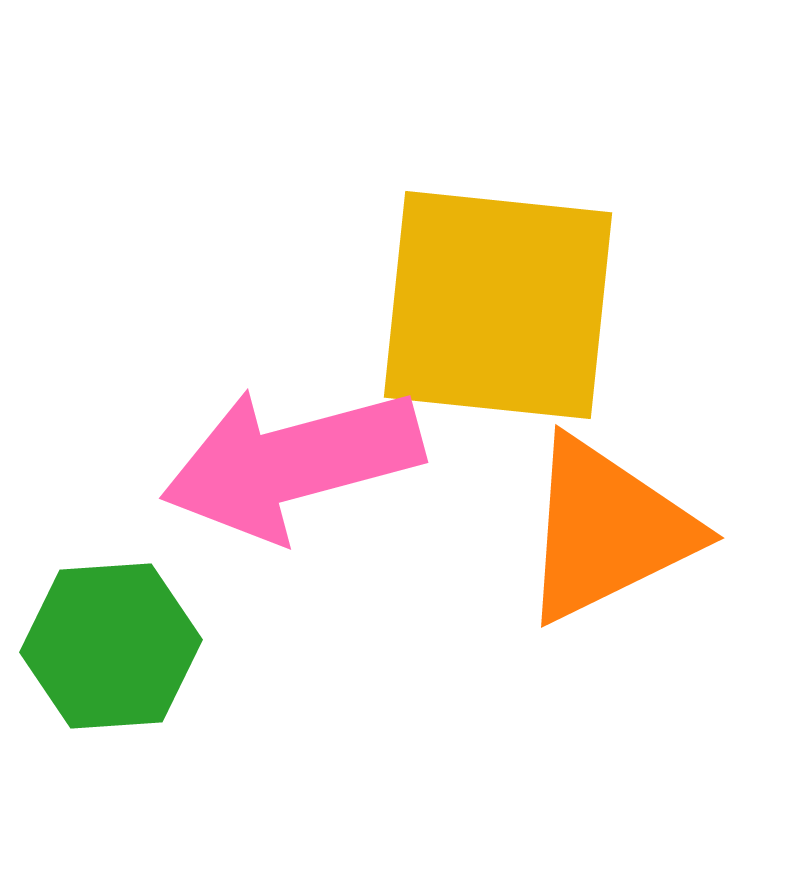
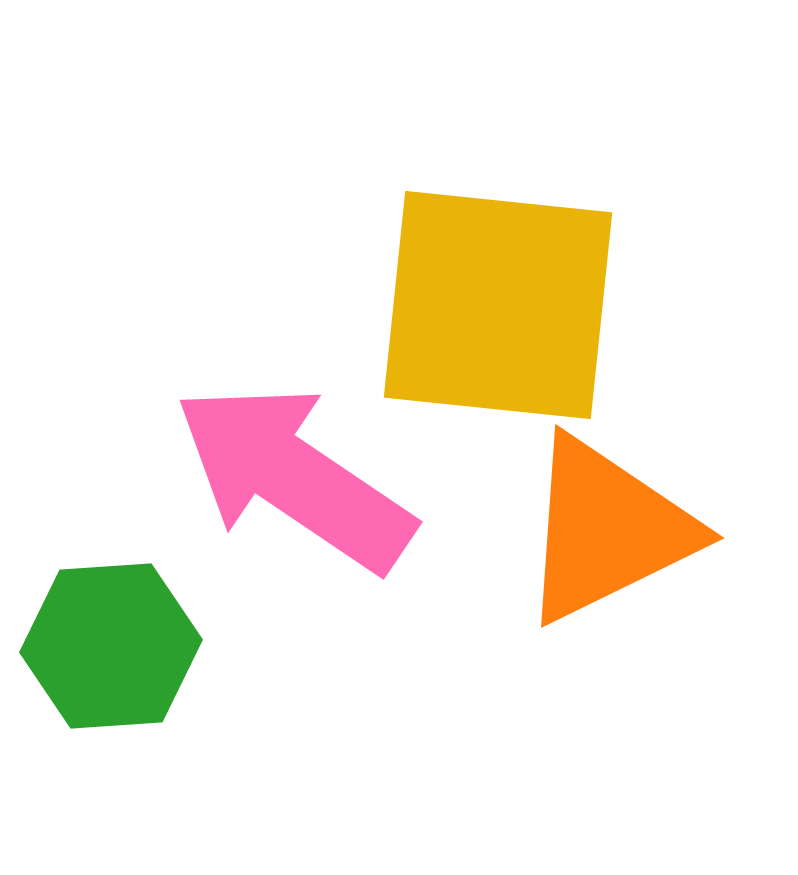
pink arrow: moved 2 px right, 14 px down; rotated 49 degrees clockwise
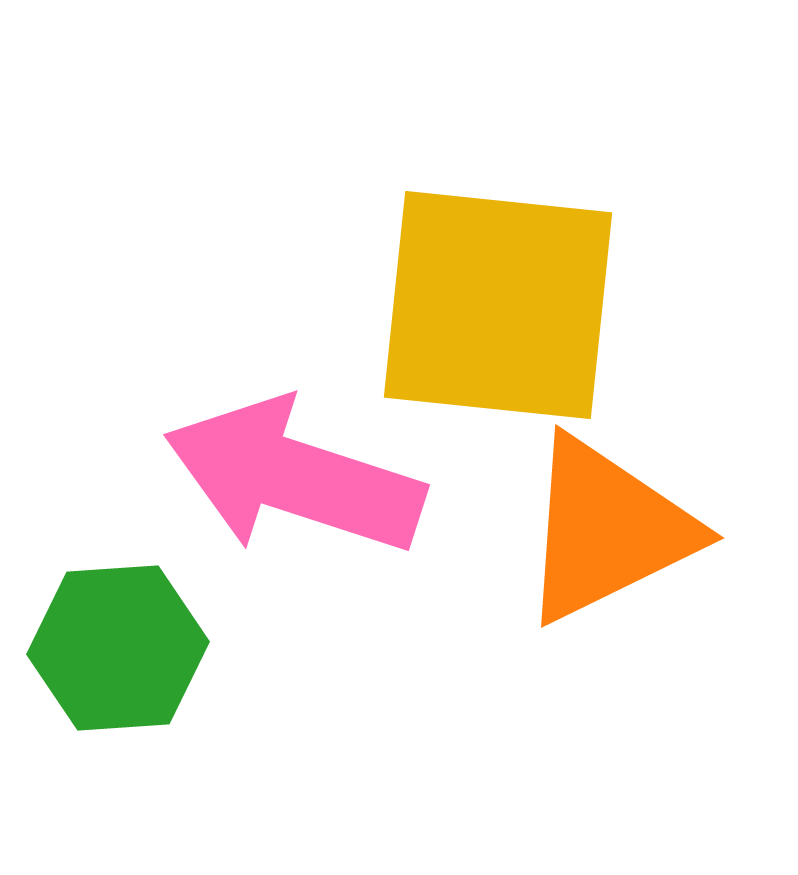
pink arrow: rotated 16 degrees counterclockwise
green hexagon: moved 7 px right, 2 px down
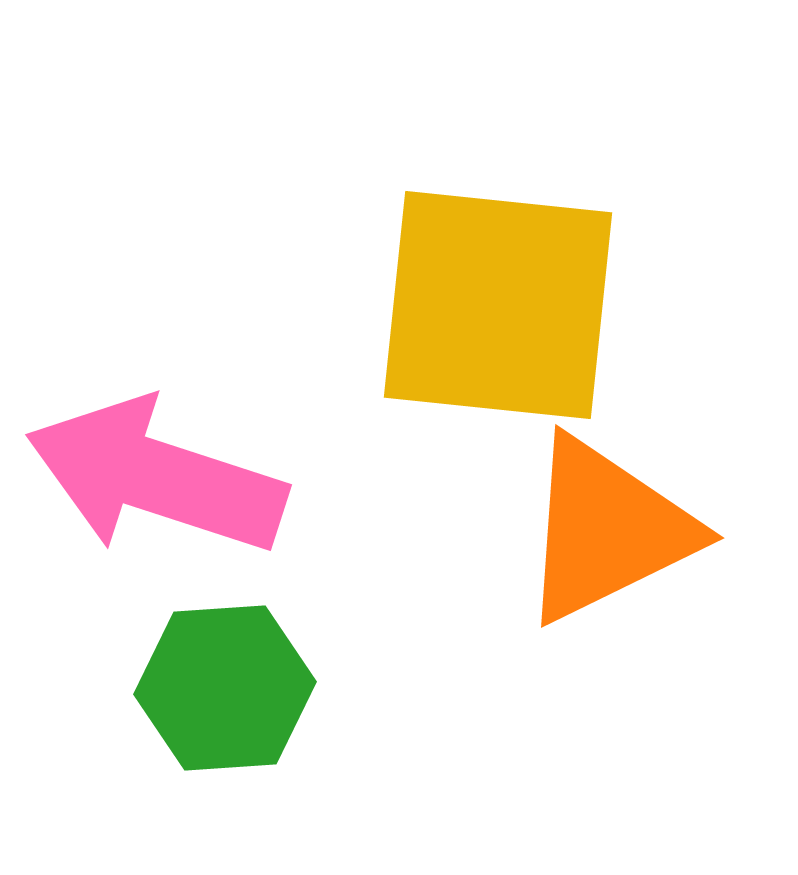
pink arrow: moved 138 px left
green hexagon: moved 107 px right, 40 px down
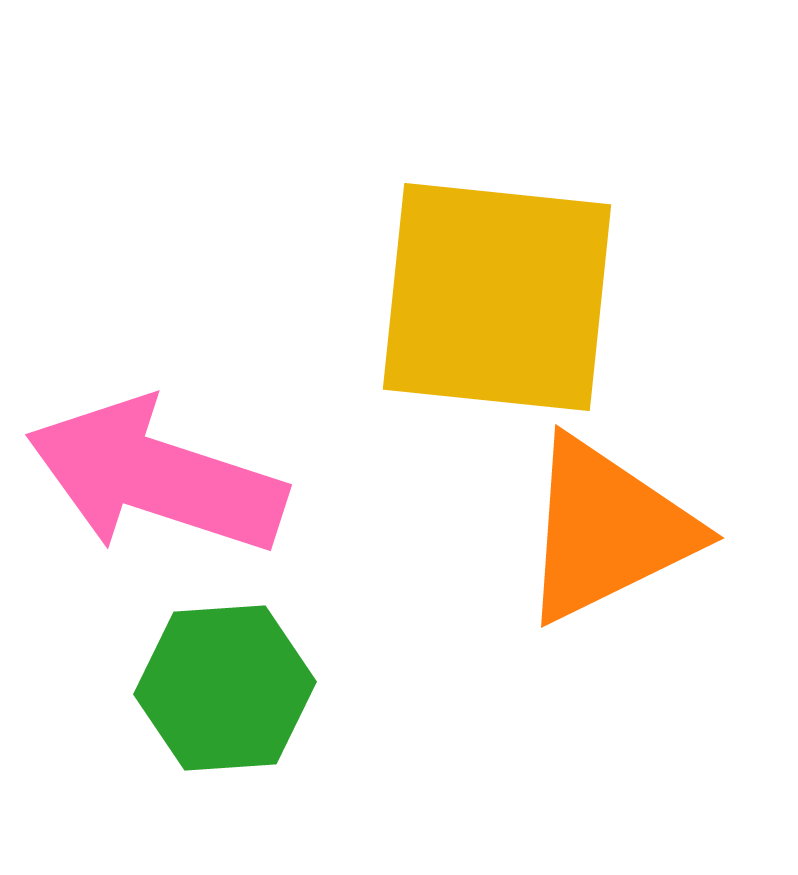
yellow square: moved 1 px left, 8 px up
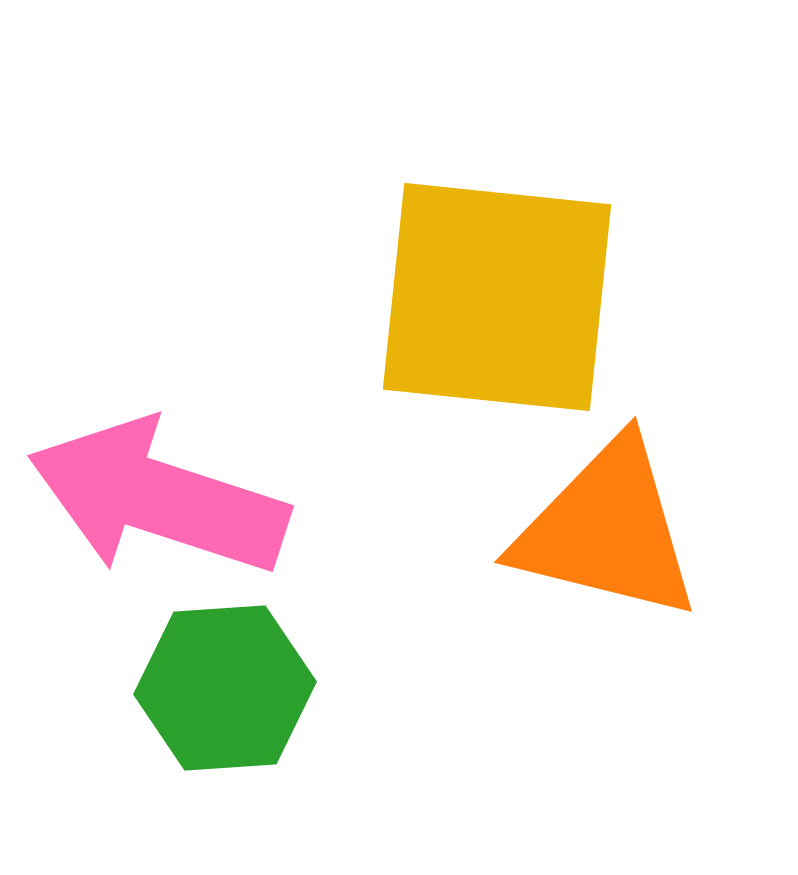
pink arrow: moved 2 px right, 21 px down
orange triangle: rotated 40 degrees clockwise
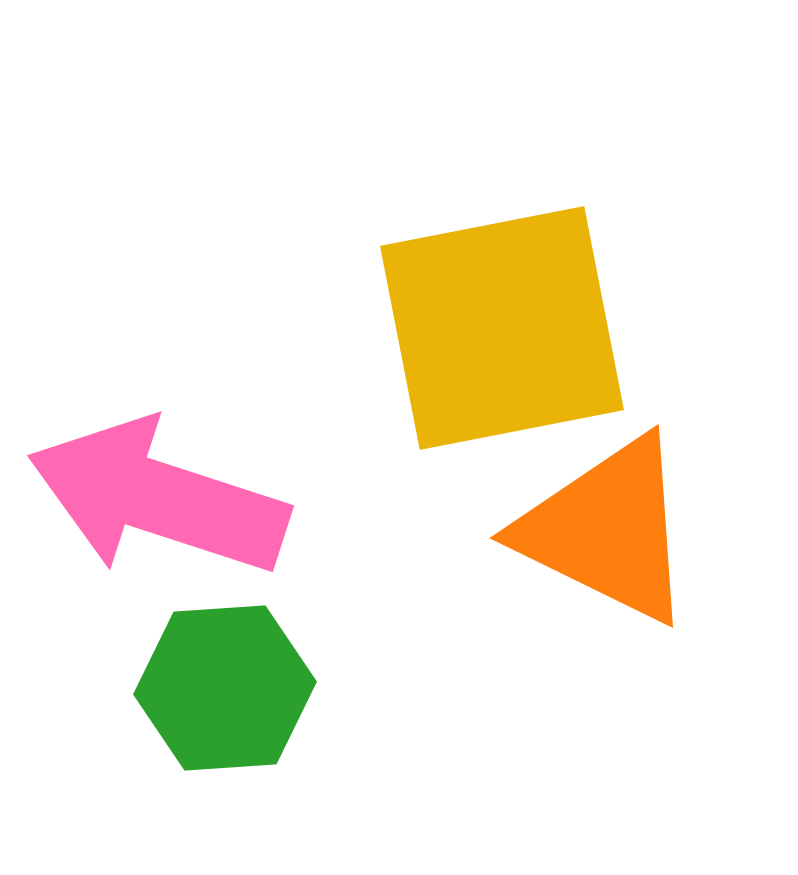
yellow square: moved 5 px right, 31 px down; rotated 17 degrees counterclockwise
orange triangle: rotated 12 degrees clockwise
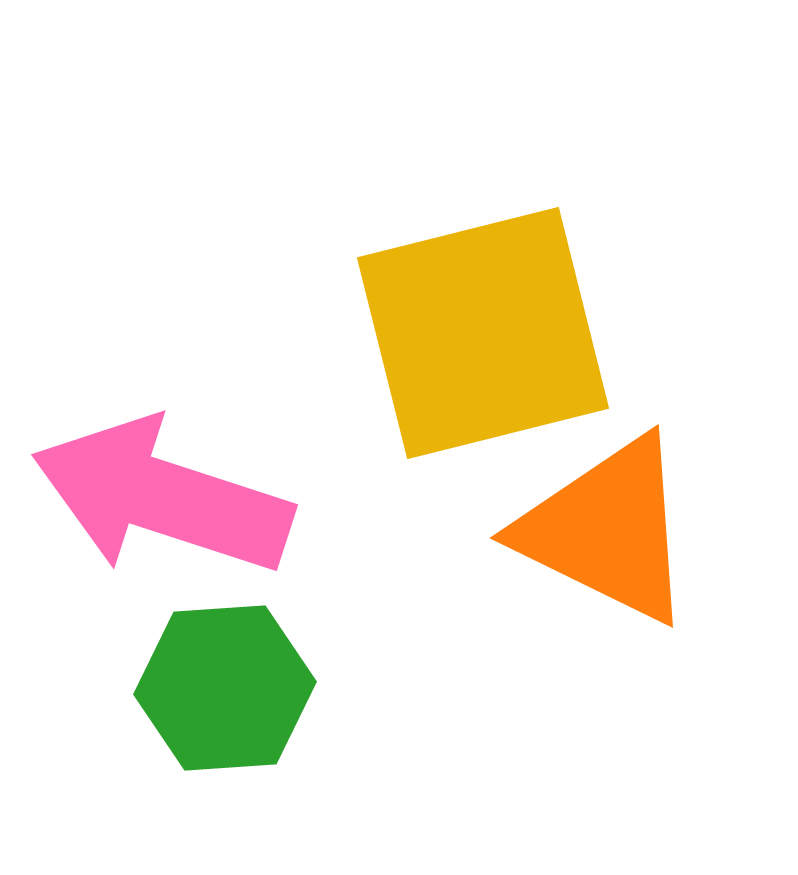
yellow square: moved 19 px left, 5 px down; rotated 3 degrees counterclockwise
pink arrow: moved 4 px right, 1 px up
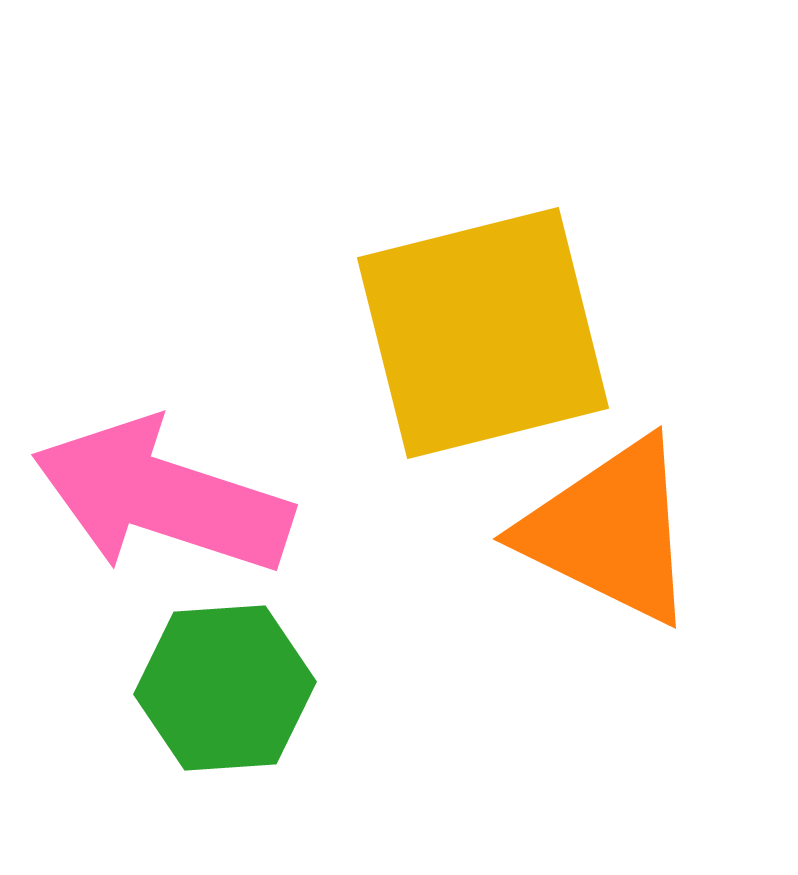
orange triangle: moved 3 px right, 1 px down
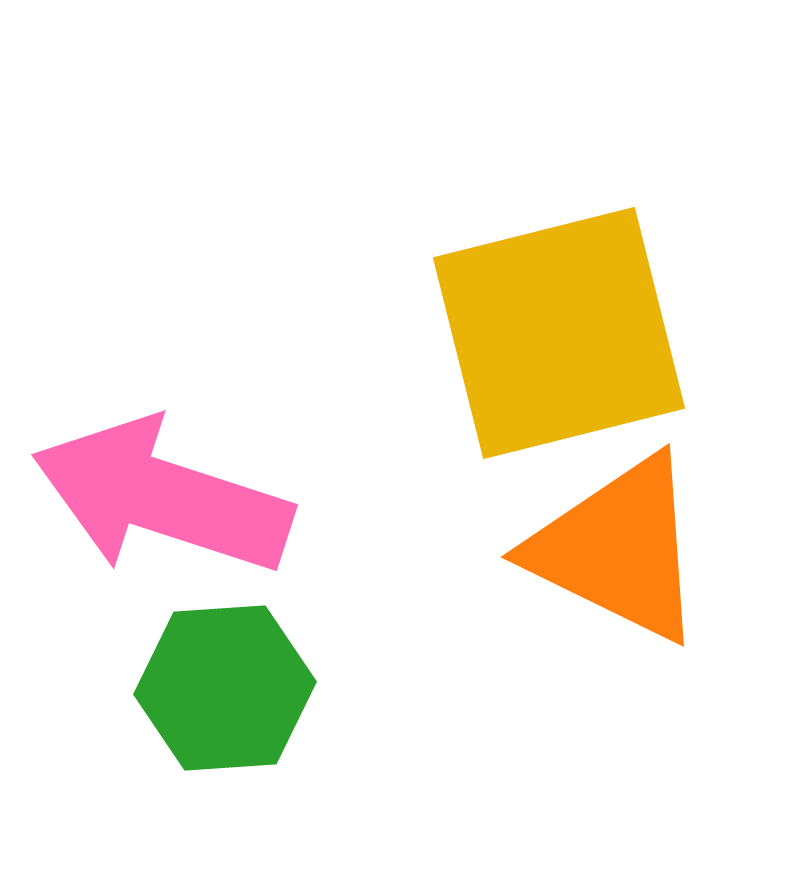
yellow square: moved 76 px right
orange triangle: moved 8 px right, 18 px down
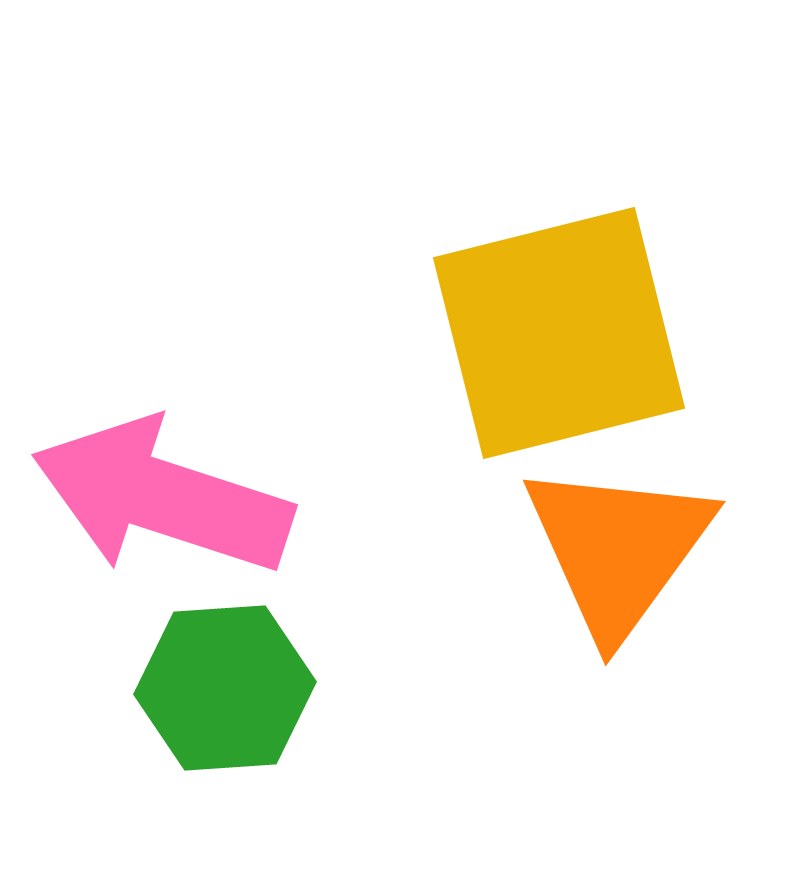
orange triangle: rotated 40 degrees clockwise
